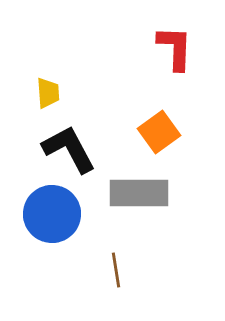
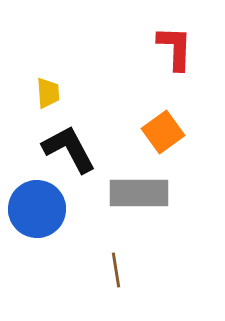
orange square: moved 4 px right
blue circle: moved 15 px left, 5 px up
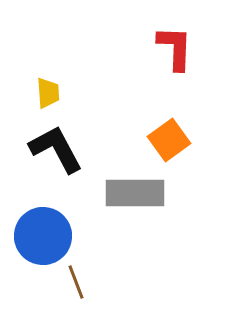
orange square: moved 6 px right, 8 px down
black L-shape: moved 13 px left
gray rectangle: moved 4 px left
blue circle: moved 6 px right, 27 px down
brown line: moved 40 px left, 12 px down; rotated 12 degrees counterclockwise
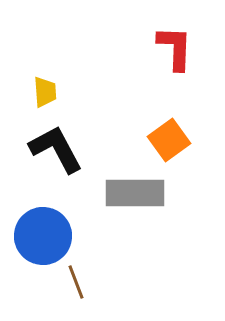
yellow trapezoid: moved 3 px left, 1 px up
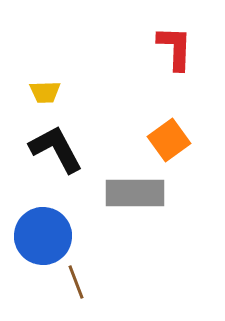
yellow trapezoid: rotated 92 degrees clockwise
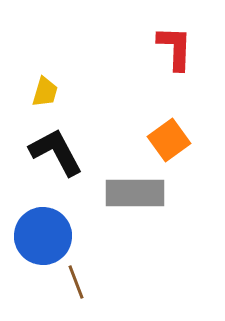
yellow trapezoid: rotated 72 degrees counterclockwise
black L-shape: moved 3 px down
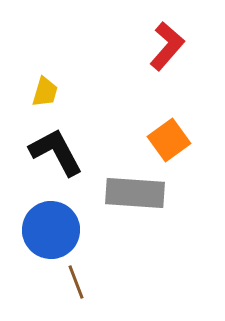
red L-shape: moved 8 px left, 2 px up; rotated 39 degrees clockwise
gray rectangle: rotated 4 degrees clockwise
blue circle: moved 8 px right, 6 px up
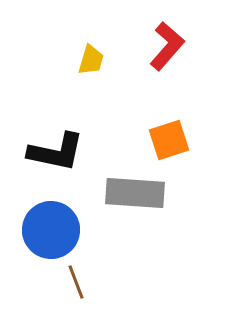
yellow trapezoid: moved 46 px right, 32 px up
orange square: rotated 18 degrees clockwise
black L-shape: rotated 130 degrees clockwise
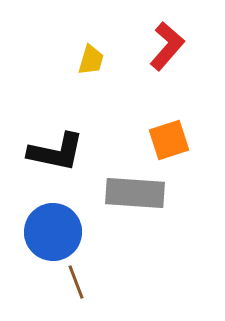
blue circle: moved 2 px right, 2 px down
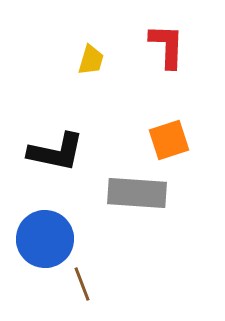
red L-shape: rotated 39 degrees counterclockwise
gray rectangle: moved 2 px right
blue circle: moved 8 px left, 7 px down
brown line: moved 6 px right, 2 px down
